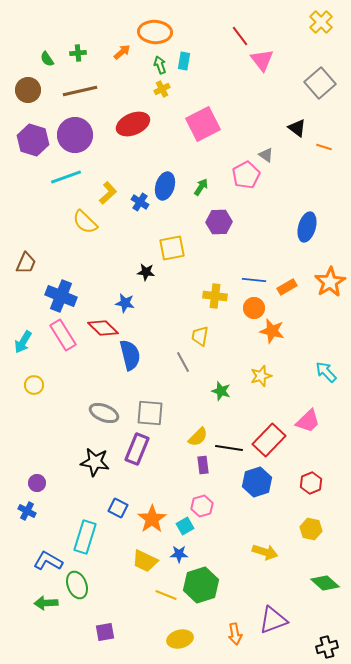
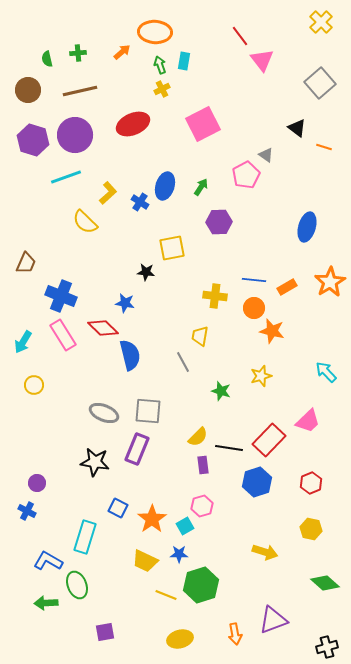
green semicircle at (47, 59): rotated 21 degrees clockwise
gray square at (150, 413): moved 2 px left, 2 px up
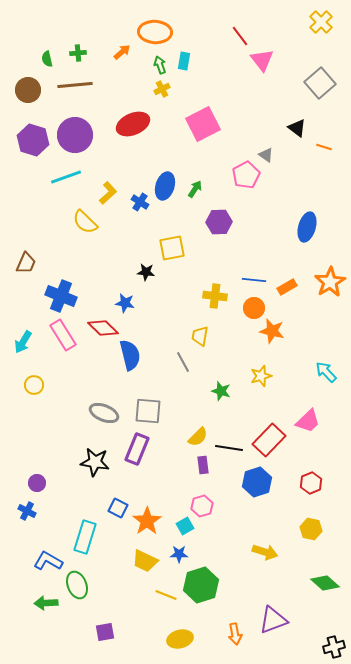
brown line at (80, 91): moved 5 px left, 6 px up; rotated 8 degrees clockwise
green arrow at (201, 187): moved 6 px left, 2 px down
orange star at (152, 519): moved 5 px left, 2 px down
black cross at (327, 647): moved 7 px right
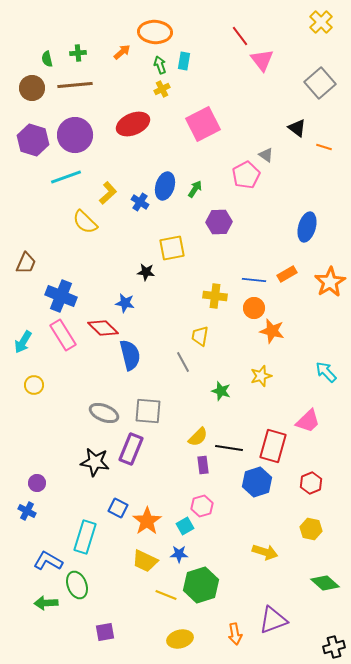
brown circle at (28, 90): moved 4 px right, 2 px up
orange rectangle at (287, 287): moved 13 px up
red rectangle at (269, 440): moved 4 px right, 6 px down; rotated 28 degrees counterclockwise
purple rectangle at (137, 449): moved 6 px left
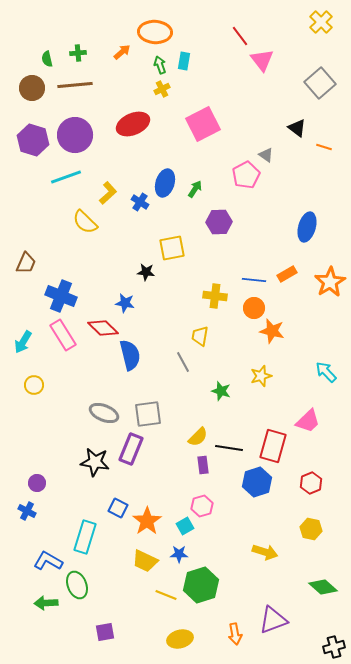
blue ellipse at (165, 186): moved 3 px up
gray square at (148, 411): moved 3 px down; rotated 12 degrees counterclockwise
green diamond at (325, 583): moved 2 px left, 4 px down
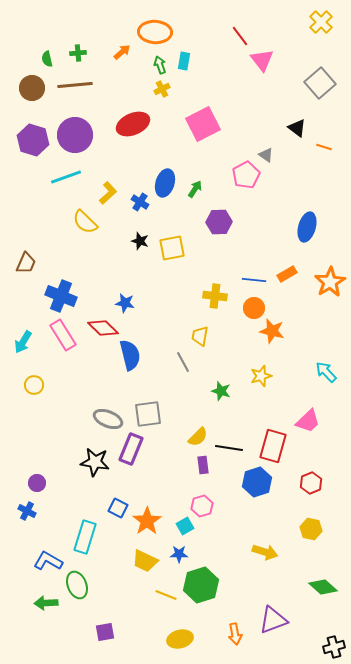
black star at (146, 272): moved 6 px left, 31 px up; rotated 12 degrees clockwise
gray ellipse at (104, 413): moved 4 px right, 6 px down
